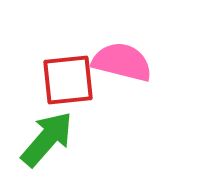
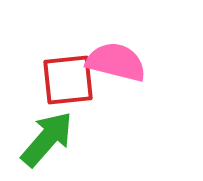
pink semicircle: moved 6 px left
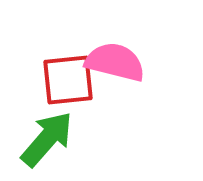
pink semicircle: moved 1 px left
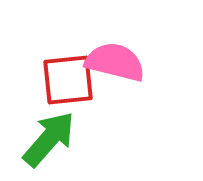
green arrow: moved 2 px right
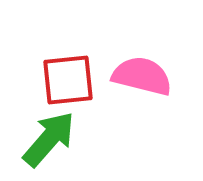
pink semicircle: moved 27 px right, 14 px down
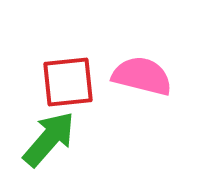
red square: moved 2 px down
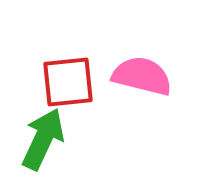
green arrow: moved 6 px left; rotated 16 degrees counterclockwise
